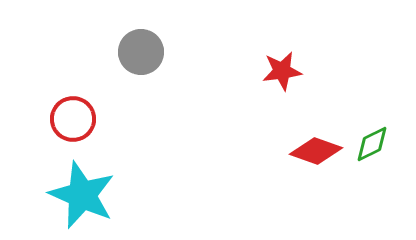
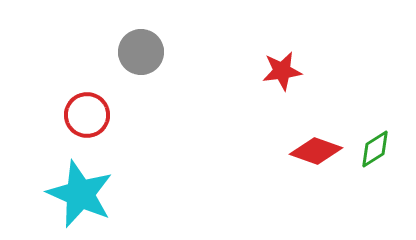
red circle: moved 14 px right, 4 px up
green diamond: moved 3 px right, 5 px down; rotated 6 degrees counterclockwise
cyan star: moved 2 px left, 1 px up
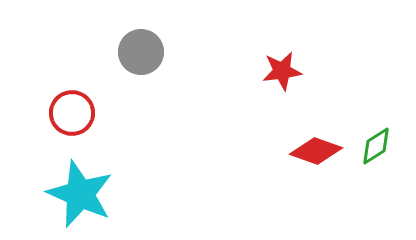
red circle: moved 15 px left, 2 px up
green diamond: moved 1 px right, 3 px up
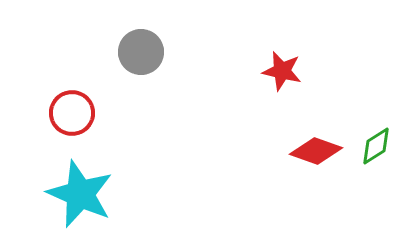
red star: rotated 21 degrees clockwise
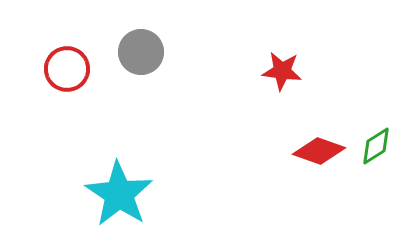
red star: rotated 6 degrees counterclockwise
red circle: moved 5 px left, 44 px up
red diamond: moved 3 px right
cyan star: moved 39 px right; rotated 10 degrees clockwise
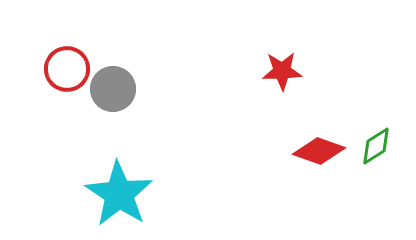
gray circle: moved 28 px left, 37 px down
red star: rotated 9 degrees counterclockwise
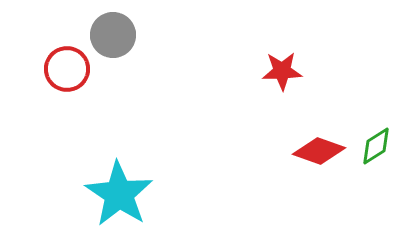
gray circle: moved 54 px up
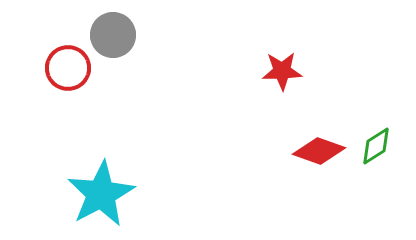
red circle: moved 1 px right, 1 px up
cyan star: moved 18 px left; rotated 10 degrees clockwise
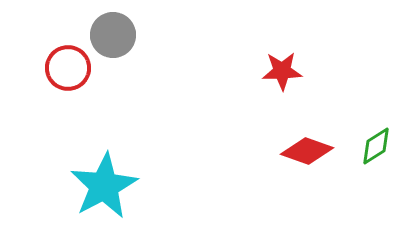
red diamond: moved 12 px left
cyan star: moved 3 px right, 8 px up
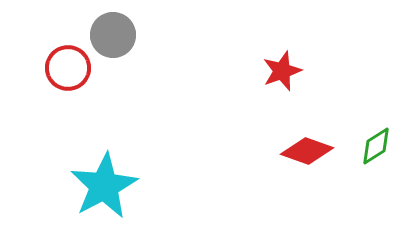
red star: rotated 18 degrees counterclockwise
